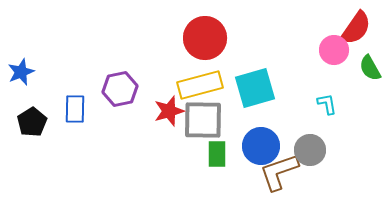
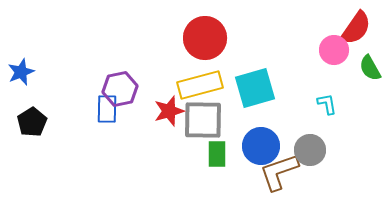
blue rectangle: moved 32 px right
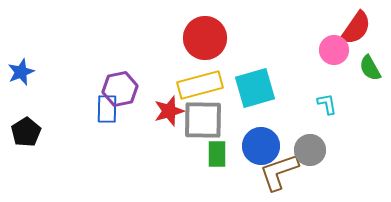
black pentagon: moved 6 px left, 10 px down
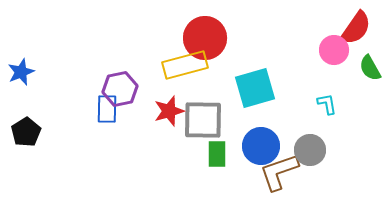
yellow rectangle: moved 15 px left, 20 px up
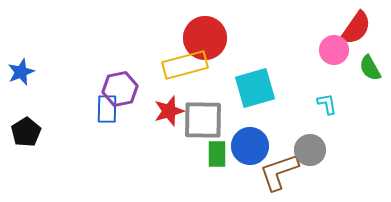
blue circle: moved 11 px left
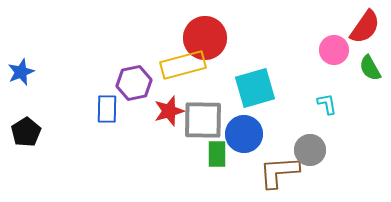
red semicircle: moved 9 px right, 1 px up
yellow rectangle: moved 2 px left
purple hexagon: moved 14 px right, 6 px up
blue circle: moved 6 px left, 12 px up
brown L-shape: rotated 15 degrees clockwise
